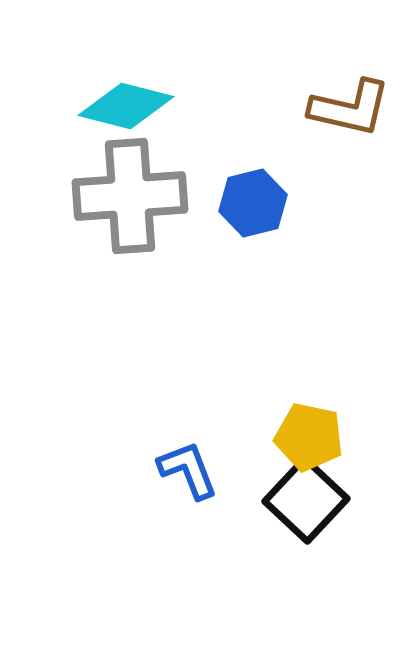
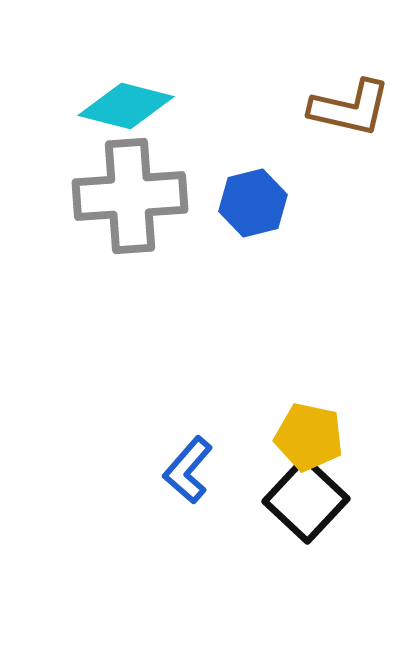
blue L-shape: rotated 118 degrees counterclockwise
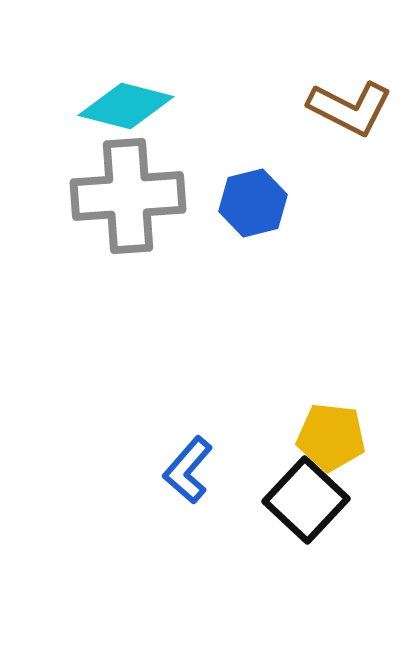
brown L-shape: rotated 14 degrees clockwise
gray cross: moved 2 px left
yellow pentagon: moved 22 px right; rotated 6 degrees counterclockwise
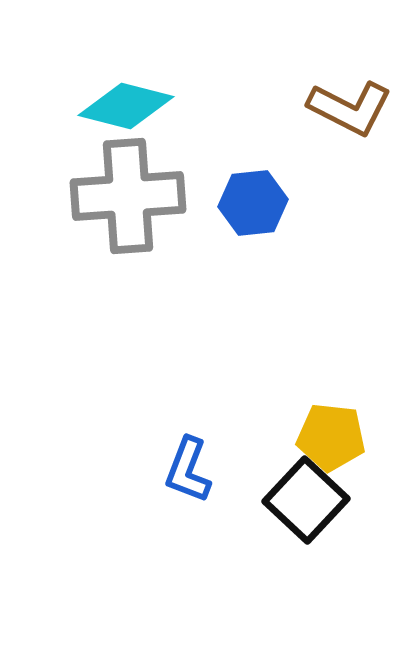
blue hexagon: rotated 8 degrees clockwise
blue L-shape: rotated 20 degrees counterclockwise
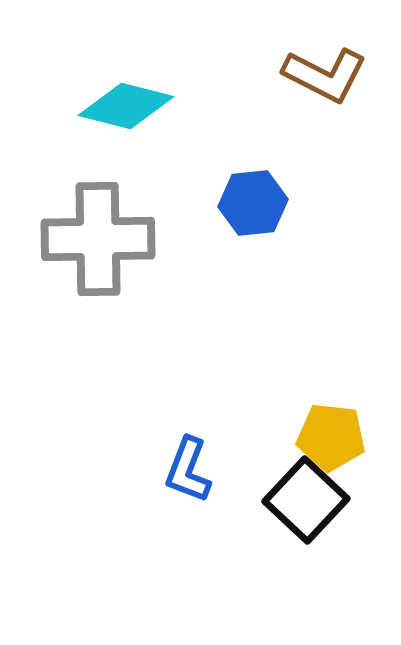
brown L-shape: moved 25 px left, 33 px up
gray cross: moved 30 px left, 43 px down; rotated 3 degrees clockwise
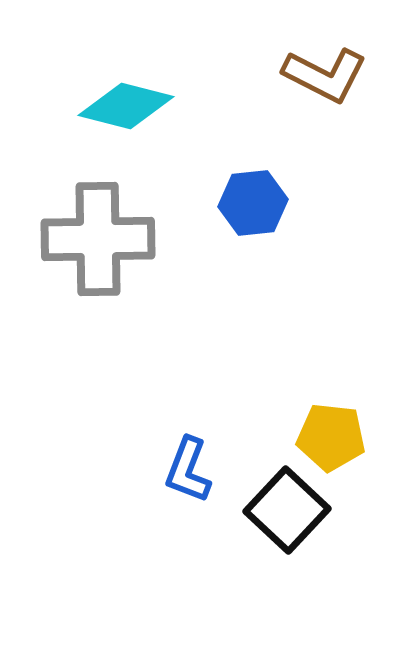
black square: moved 19 px left, 10 px down
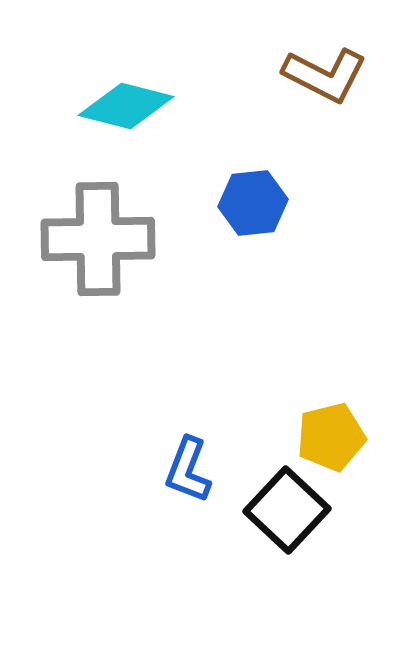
yellow pentagon: rotated 20 degrees counterclockwise
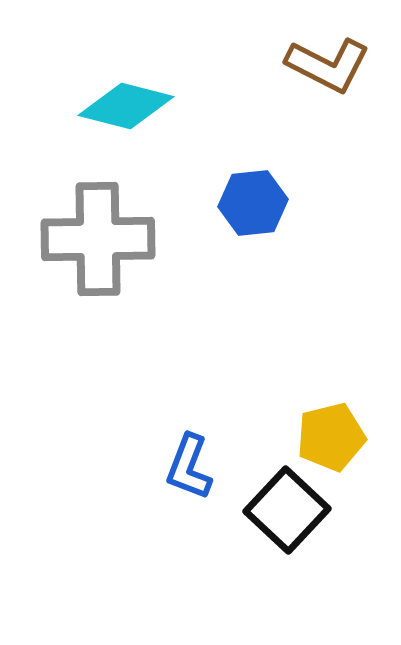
brown L-shape: moved 3 px right, 10 px up
blue L-shape: moved 1 px right, 3 px up
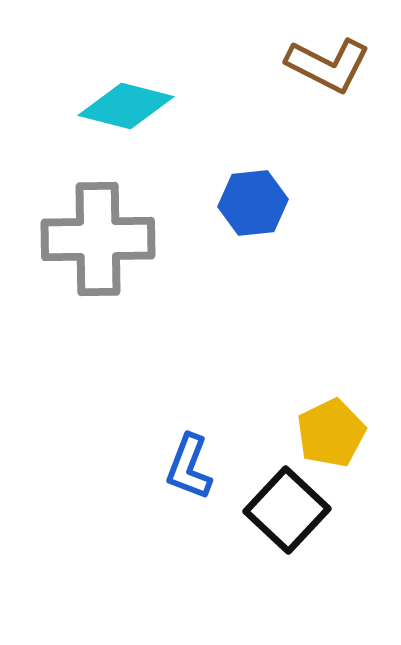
yellow pentagon: moved 4 px up; rotated 12 degrees counterclockwise
